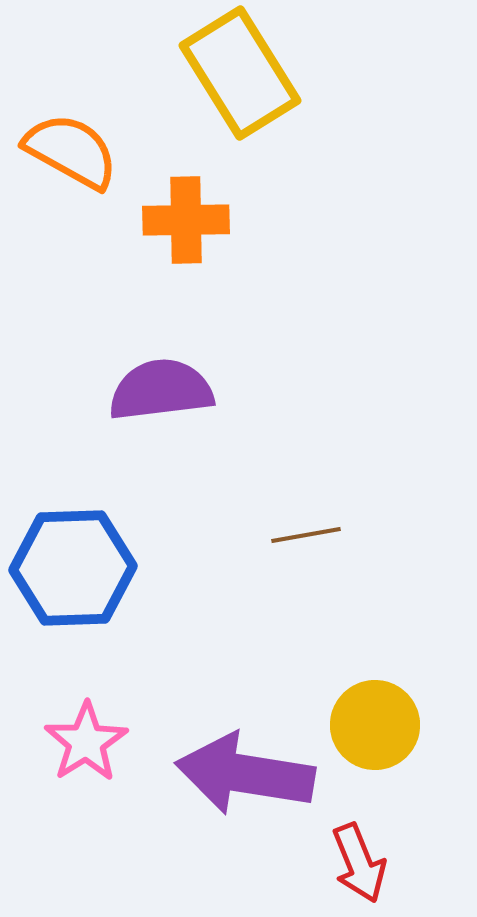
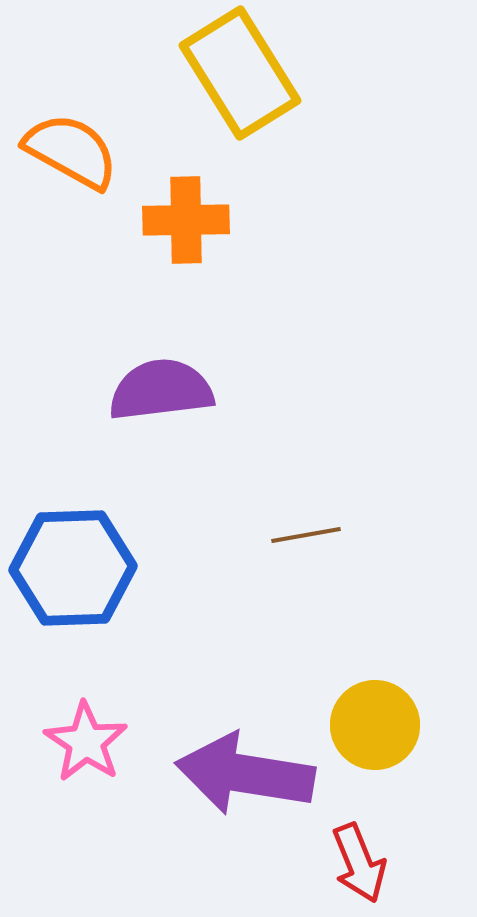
pink star: rotated 6 degrees counterclockwise
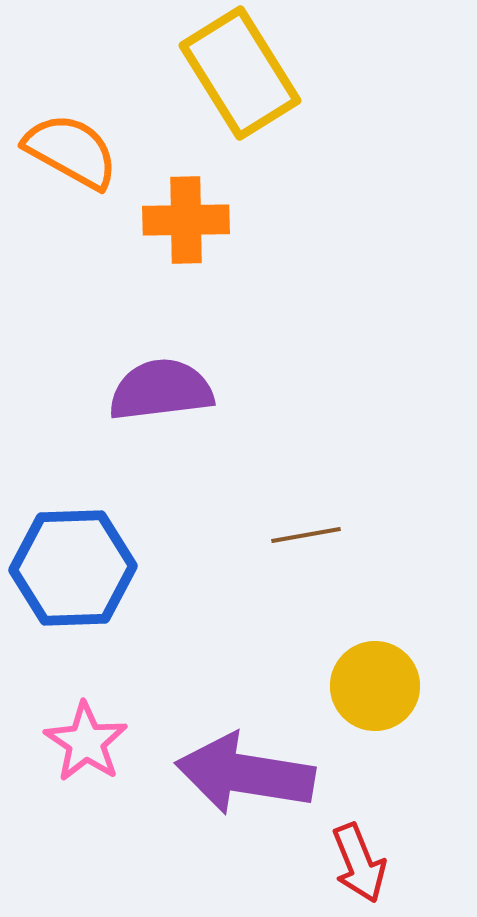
yellow circle: moved 39 px up
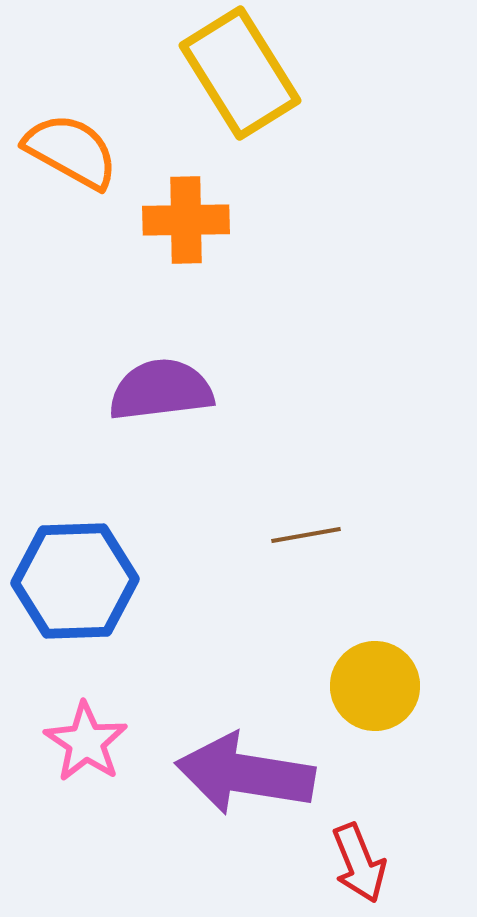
blue hexagon: moved 2 px right, 13 px down
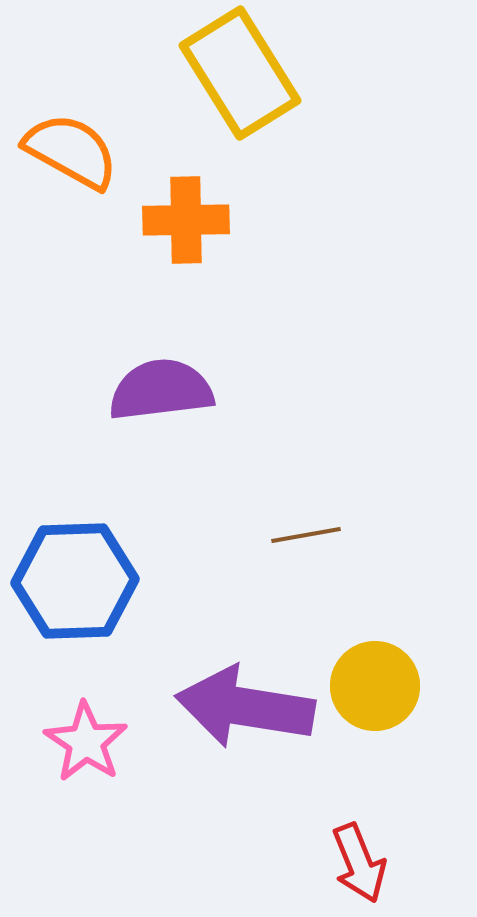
purple arrow: moved 67 px up
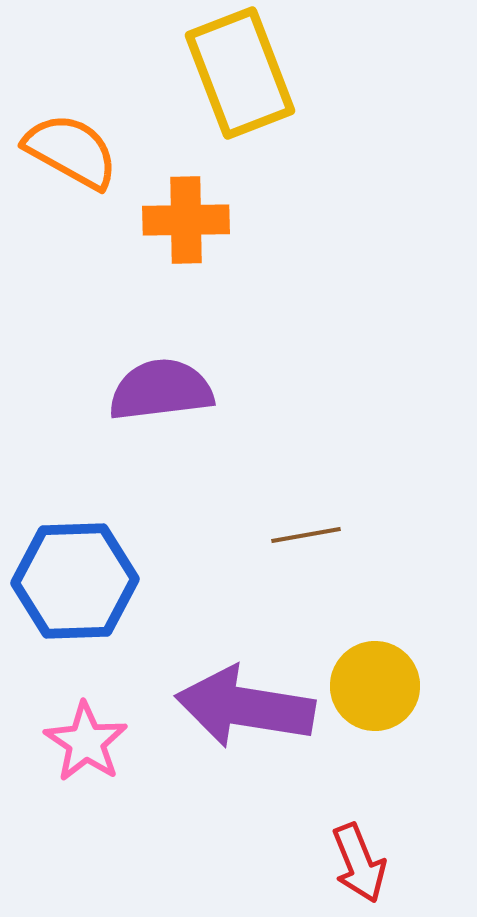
yellow rectangle: rotated 11 degrees clockwise
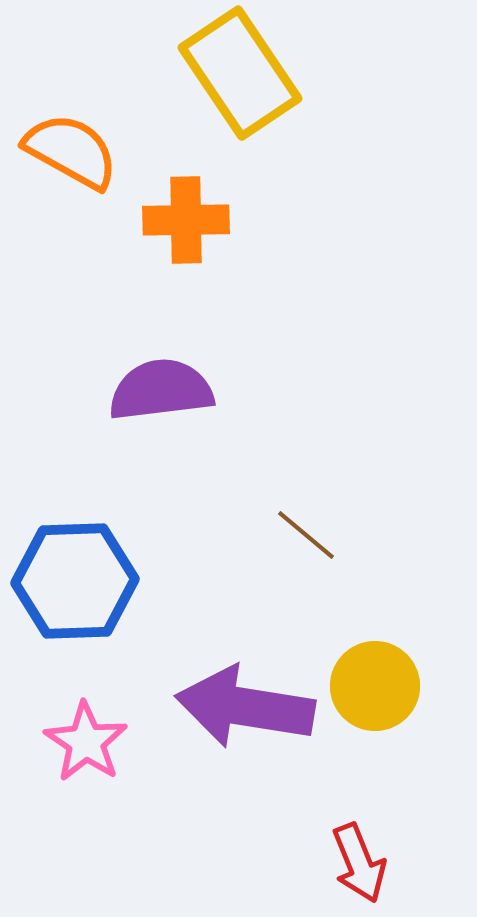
yellow rectangle: rotated 13 degrees counterclockwise
brown line: rotated 50 degrees clockwise
